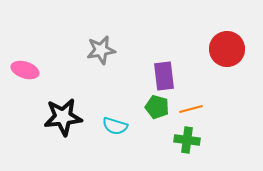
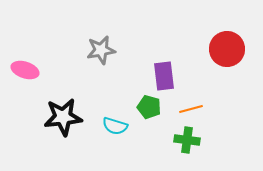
green pentagon: moved 8 px left
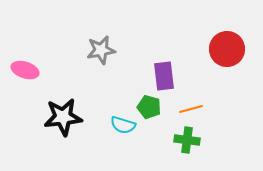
cyan semicircle: moved 8 px right, 1 px up
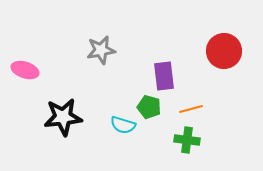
red circle: moved 3 px left, 2 px down
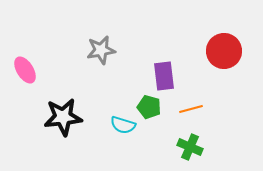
pink ellipse: rotated 40 degrees clockwise
green cross: moved 3 px right, 7 px down; rotated 15 degrees clockwise
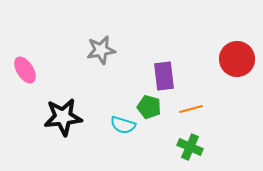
red circle: moved 13 px right, 8 px down
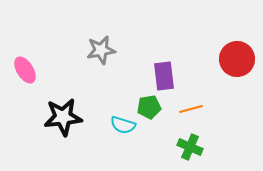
green pentagon: rotated 25 degrees counterclockwise
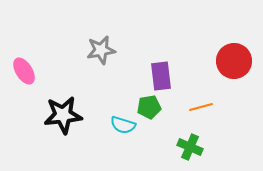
red circle: moved 3 px left, 2 px down
pink ellipse: moved 1 px left, 1 px down
purple rectangle: moved 3 px left
orange line: moved 10 px right, 2 px up
black star: moved 2 px up
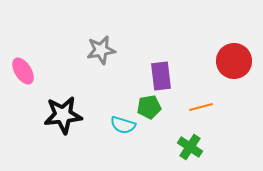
pink ellipse: moved 1 px left
green cross: rotated 10 degrees clockwise
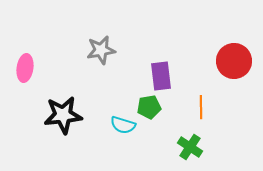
pink ellipse: moved 2 px right, 3 px up; rotated 40 degrees clockwise
orange line: rotated 75 degrees counterclockwise
